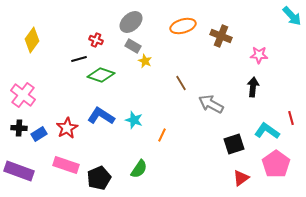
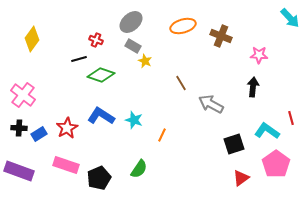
cyan arrow: moved 2 px left, 2 px down
yellow diamond: moved 1 px up
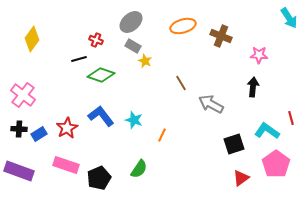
cyan arrow: moved 1 px left; rotated 10 degrees clockwise
blue L-shape: rotated 20 degrees clockwise
black cross: moved 1 px down
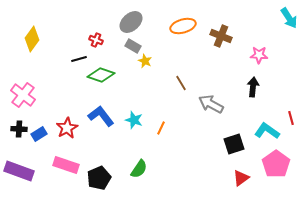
orange line: moved 1 px left, 7 px up
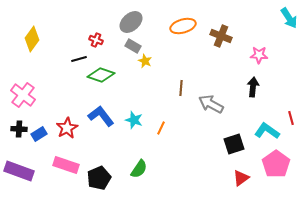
brown line: moved 5 px down; rotated 35 degrees clockwise
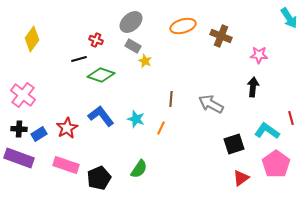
brown line: moved 10 px left, 11 px down
cyan star: moved 2 px right, 1 px up
purple rectangle: moved 13 px up
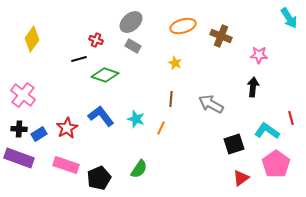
yellow star: moved 30 px right, 2 px down
green diamond: moved 4 px right
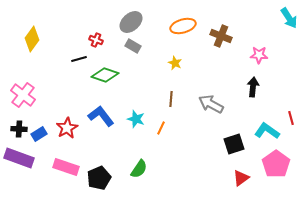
pink rectangle: moved 2 px down
